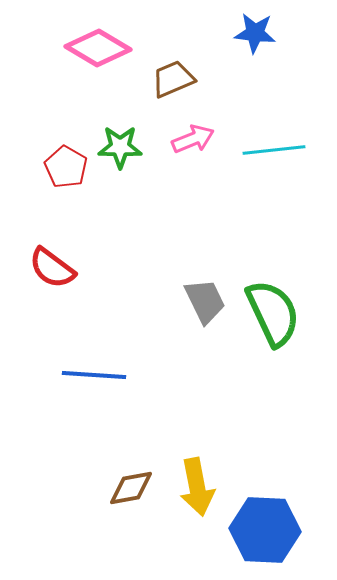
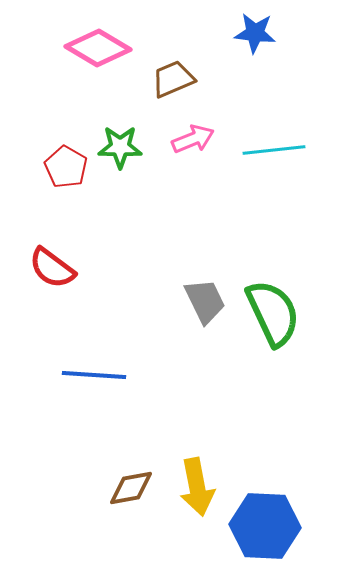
blue hexagon: moved 4 px up
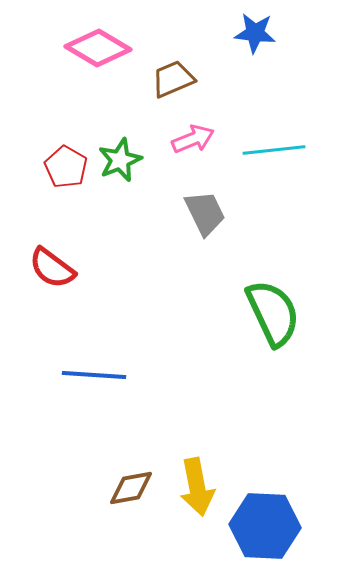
green star: moved 13 px down; rotated 24 degrees counterclockwise
gray trapezoid: moved 88 px up
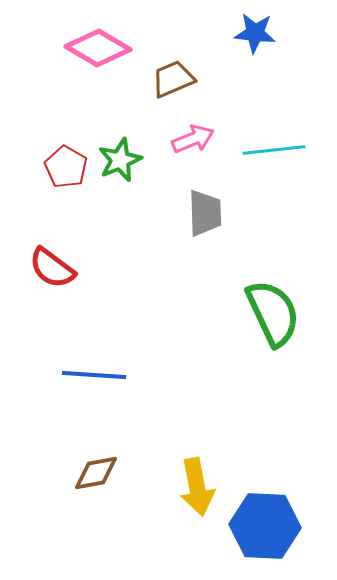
gray trapezoid: rotated 24 degrees clockwise
brown diamond: moved 35 px left, 15 px up
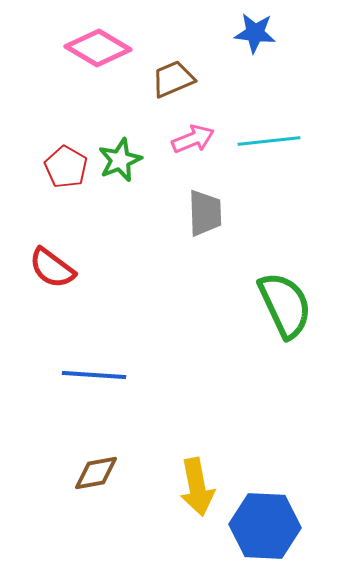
cyan line: moved 5 px left, 9 px up
green semicircle: moved 12 px right, 8 px up
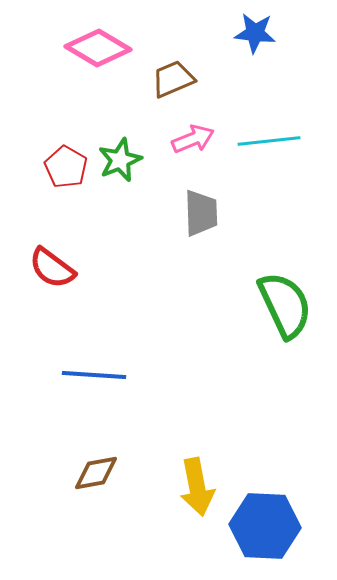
gray trapezoid: moved 4 px left
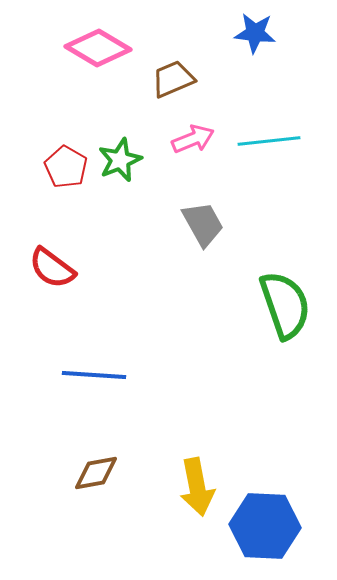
gray trapezoid: moved 2 px right, 11 px down; rotated 27 degrees counterclockwise
green semicircle: rotated 6 degrees clockwise
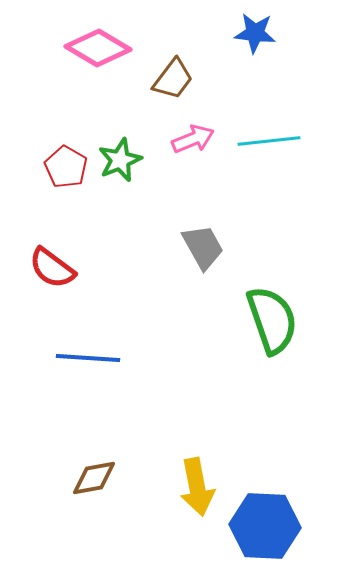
brown trapezoid: rotated 150 degrees clockwise
gray trapezoid: moved 23 px down
green semicircle: moved 13 px left, 15 px down
blue line: moved 6 px left, 17 px up
brown diamond: moved 2 px left, 5 px down
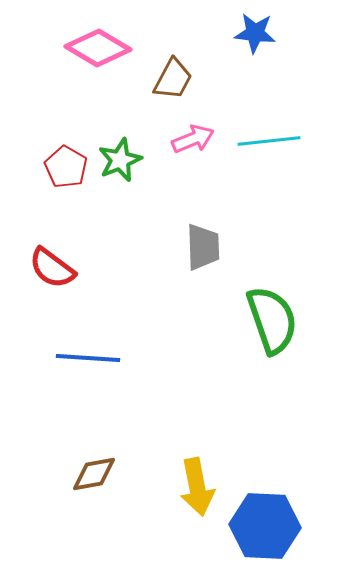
brown trapezoid: rotated 9 degrees counterclockwise
gray trapezoid: rotated 27 degrees clockwise
brown diamond: moved 4 px up
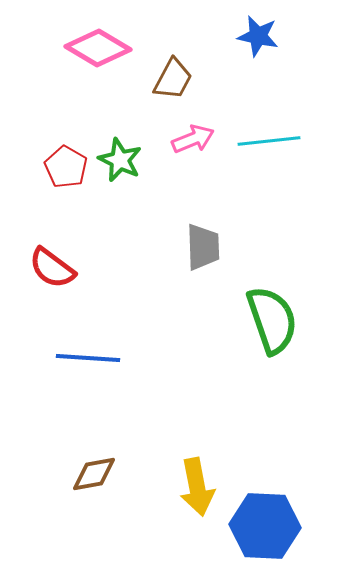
blue star: moved 3 px right, 3 px down; rotated 6 degrees clockwise
green star: rotated 24 degrees counterclockwise
